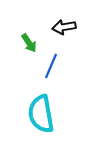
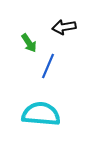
blue line: moved 3 px left
cyan semicircle: rotated 105 degrees clockwise
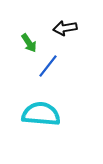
black arrow: moved 1 px right, 1 px down
blue line: rotated 15 degrees clockwise
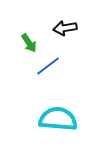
blue line: rotated 15 degrees clockwise
cyan semicircle: moved 17 px right, 5 px down
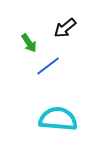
black arrow: rotated 30 degrees counterclockwise
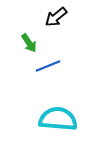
black arrow: moved 9 px left, 11 px up
blue line: rotated 15 degrees clockwise
